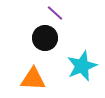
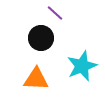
black circle: moved 4 px left
orange triangle: moved 3 px right
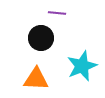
purple line: moved 2 px right; rotated 36 degrees counterclockwise
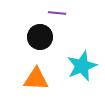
black circle: moved 1 px left, 1 px up
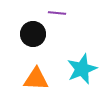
black circle: moved 7 px left, 3 px up
cyan star: moved 3 px down
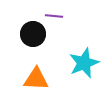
purple line: moved 3 px left, 3 px down
cyan star: moved 2 px right, 6 px up
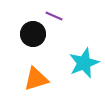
purple line: rotated 18 degrees clockwise
orange triangle: rotated 20 degrees counterclockwise
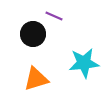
cyan star: rotated 16 degrees clockwise
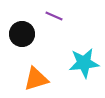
black circle: moved 11 px left
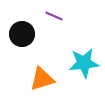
orange triangle: moved 6 px right
